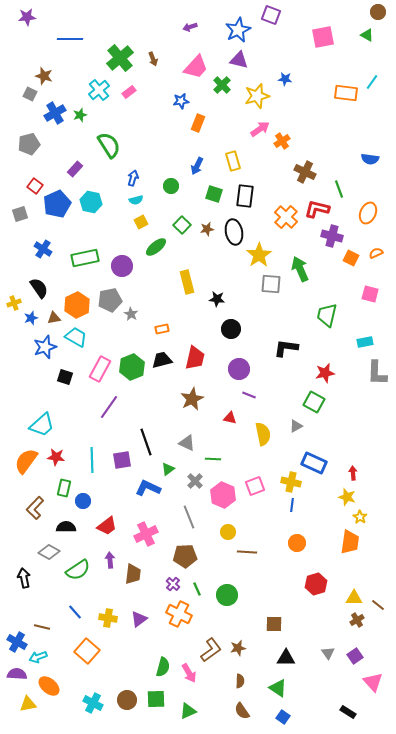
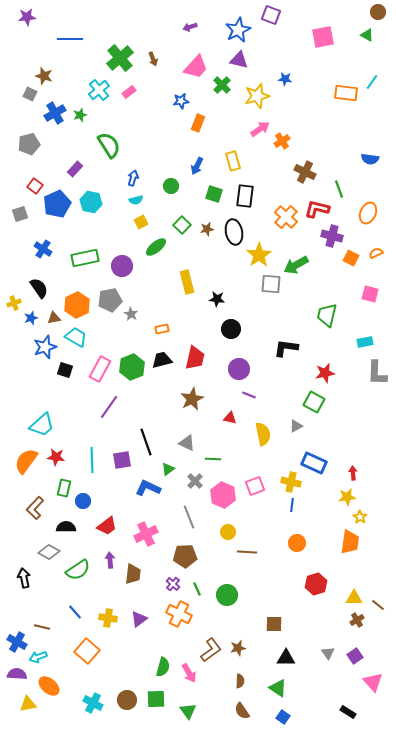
green arrow at (300, 269): moved 4 px left, 4 px up; rotated 95 degrees counterclockwise
black square at (65, 377): moved 7 px up
yellow star at (347, 497): rotated 24 degrees counterclockwise
green triangle at (188, 711): rotated 42 degrees counterclockwise
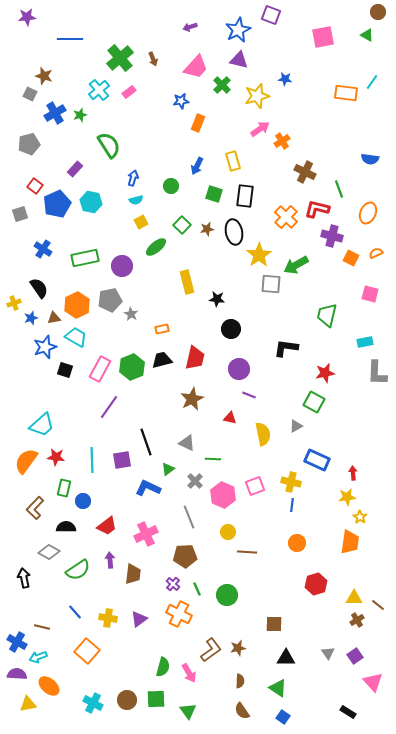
blue rectangle at (314, 463): moved 3 px right, 3 px up
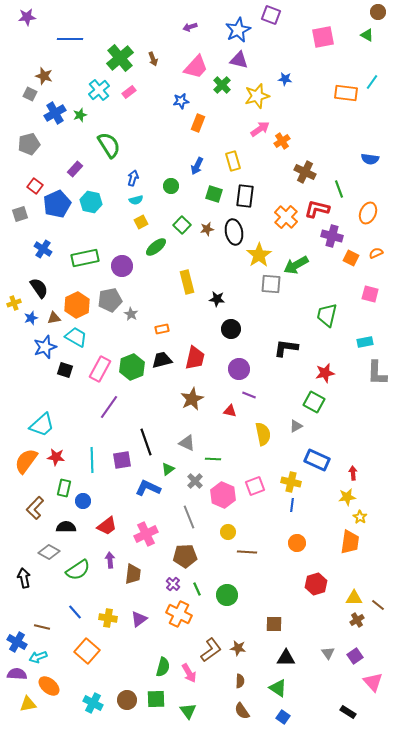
red triangle at (230, 418): moved 7 px up
brown star at (238, 648): rotated 21 degrees clockwise
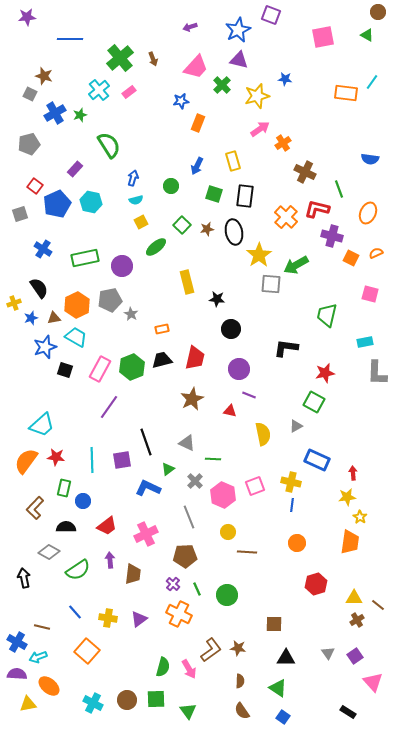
orange cross at (282, 141): moved 1 px right, 2 px down
pink arrow at (189, 673): moved 4 px up
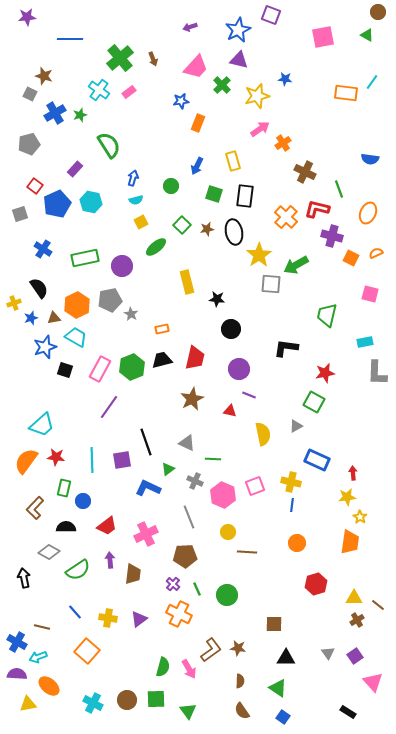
cyan cross at (99, 90): rotated 15 degrees counterclockwise
gray cross at (195, 481): rotated 21 degrees counterclockwise
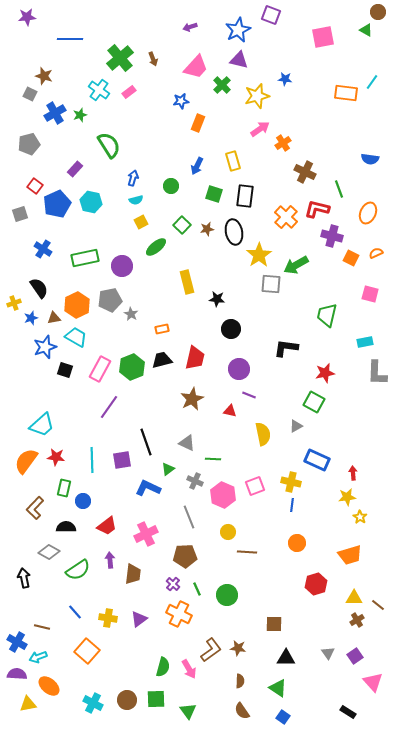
green triangle at (367, 35): moved 1 px left, 5 px up
orange trapezoid at (350, 542): moved 13 px down; rotated 65 degrees clockwise
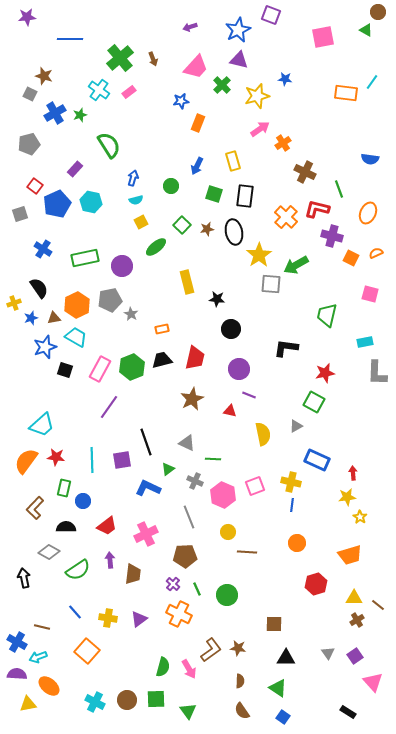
cyan cross at (93, 703): moved 2 px right, 1 px up
